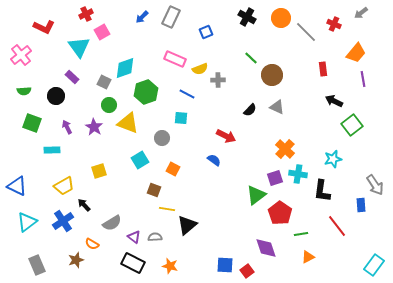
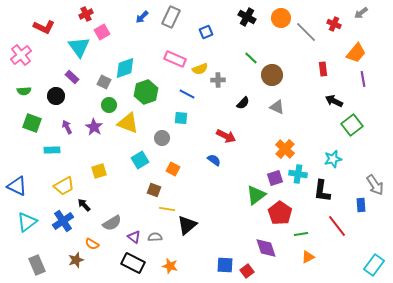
black semicircle at (250, 110): moved 7 px left, 7 px up
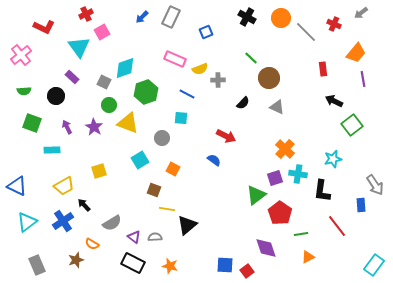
brown circle at (272, 75): moved 3 px left, 3 px down
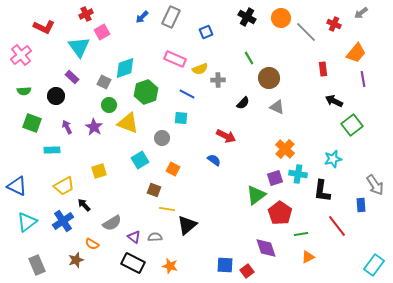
green line at (251, 58): moved 2 px left; rotated 16 degrees clockwise
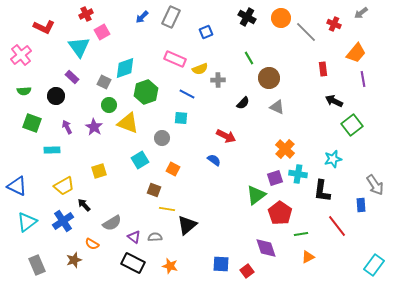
brown star at (76, 260): moved 2 px left
blue square at (225, 265): moved 4 px left, 1 px up
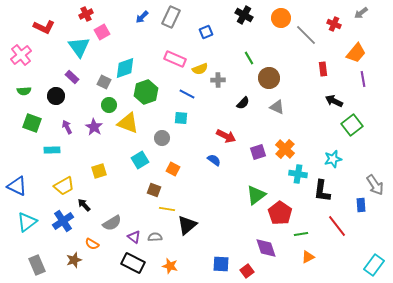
black cross at (247, 17): moved 3 px left, 2 px up
gray line at (306, 32): moved 3 px down
purple square at (275, 178): moved 17 px left, 26 px up
